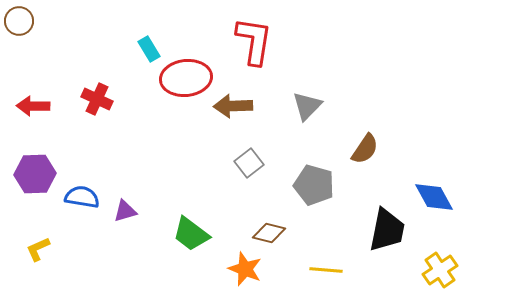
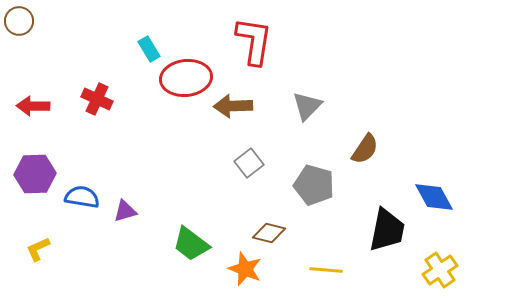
green trapezoid: moved 10 px down
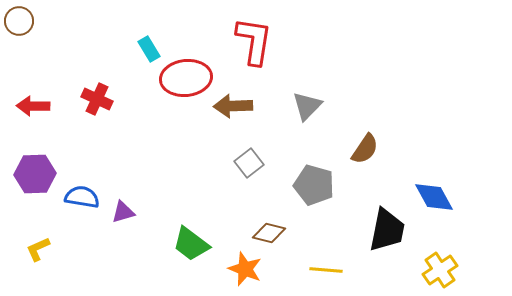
purple triangle: moved 2 px left, 1 px down
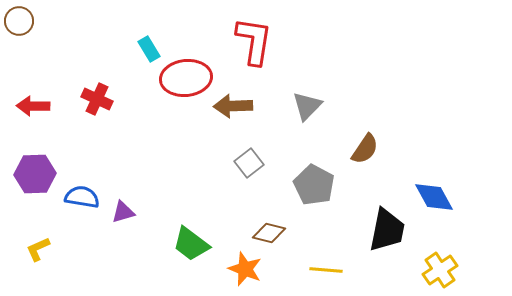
gray pentagon: rotated 12 degrees clockwise
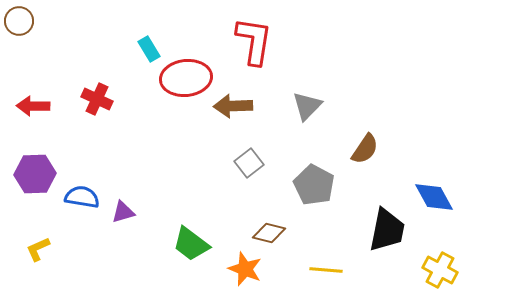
yellow cross: rotated 28 degrees counterclockwise
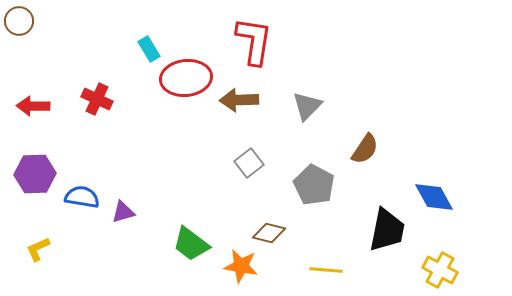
brown arrow: moved 6 px right, 6 px up
orange star: moved 4 px left, 3 px up; rotated 12 degrees counterclockwise
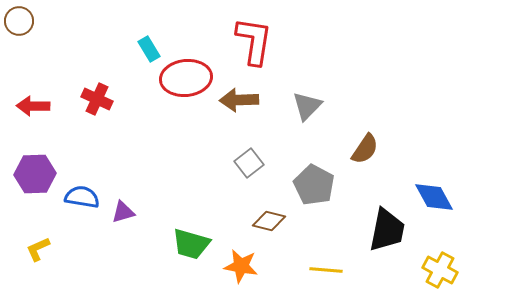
brown diamond: moved 12 px up
green trapezoid: rotated 21 degrees counterclockwise
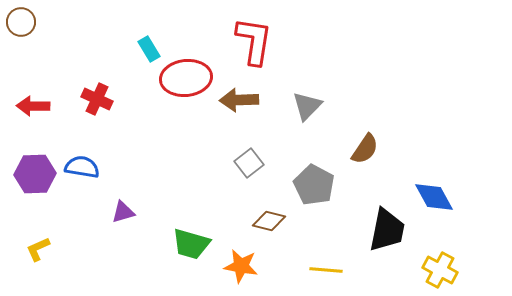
brown circle: moved 2 px right, 1 px down
blue semicircle: moved 30 px up
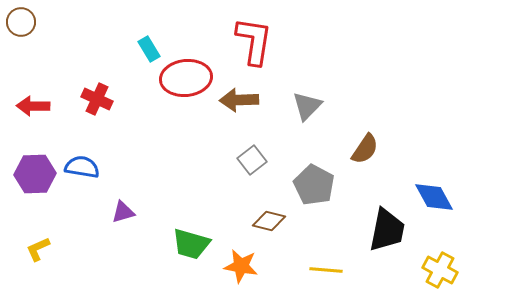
gray square: moved 3 px right, 3 px up
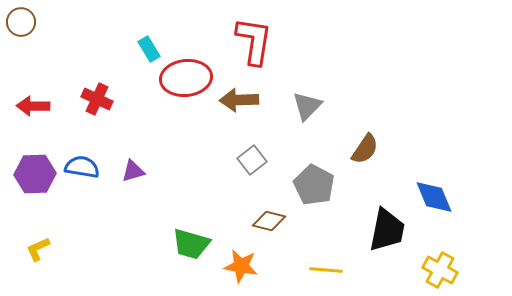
blue diamond: rotated 6 degrees clockwise
purple triangle: moved 10 px right, 41 px up
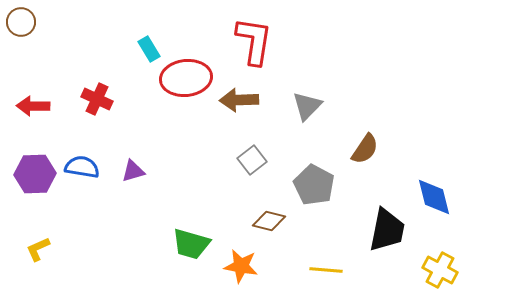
blue diamond: rotated 9 degrees clockwise
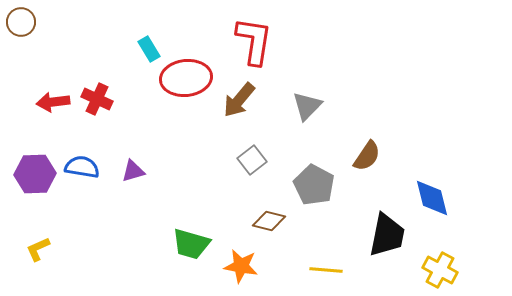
brown arrow: rotated 48 degrees counterclockwise
red arrow: moved 20 px right, 4 px up; rotated 8 degrees counterclockwise
brown semicircle: moved 2 px right, 7 px down
blue diamond: moved 2 px left, 1 px down
black trapezoid: moved 5 px down
